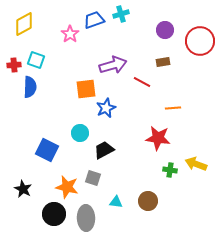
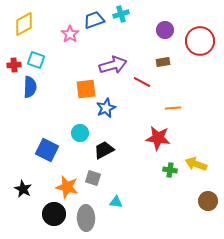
brown circle: moved 60 px right
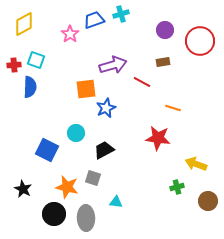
orange line: rotated 21 degrees clockwise
cyan circle: moved 4 px left
green cross: moved 7 px right, 17 px down; rotated 24 degrees counterclockwise
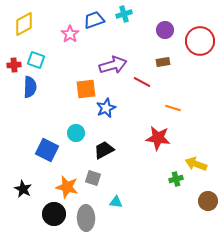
cyan cross: moved 3 px right
green cross: moved 1 px left, 8 px up
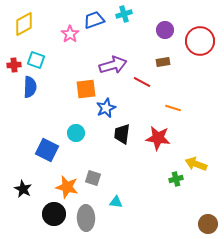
black trapezoid: moved 18 px right, 16 px up; rotated 55 degrees counterclockwise
brown circle: moved 23 px down
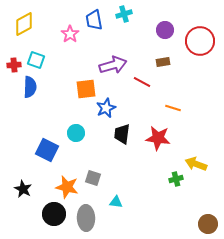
blue trapezoid: rotated 80 degrees counterclockwise
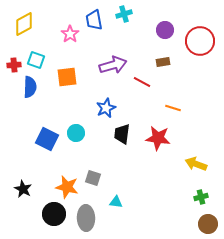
orange square: moved 19 px left, 12 px up
blue square: moved 11 px up
green cross: moved 25 px right, 18 px down
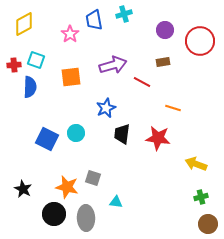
orange square: moved 4 px right
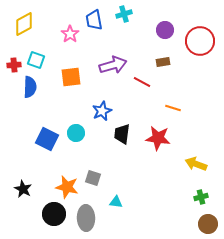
blue star: moved 4 px left, 3 px down
